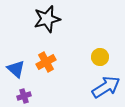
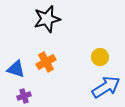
blue triangle: rotated 24 degrees counterclockwise
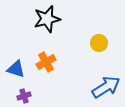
yellow circle: moved 1 px left, 14 px up
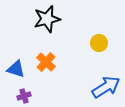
orange cross: rotated 18 degrees counterclockwise
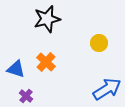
blue arrow: moved 1 px right, 2 px down
purple cross: moved 2 px right; rotated 32 degrees counterclockwise
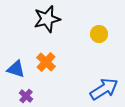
yellow circle: moved 9 px up
blue arrow: moved 3 px left
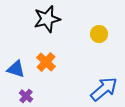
blue arrow: rotated 8 degrees counterclockwise
